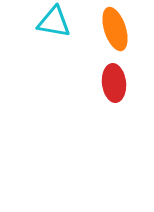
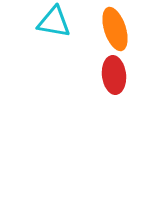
red ellipse: moved 8 px up
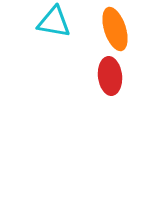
red ellipse: moved 4 px left, 1 px down
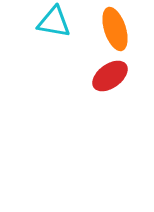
red ellipse: rotated 60 degrees clockwise
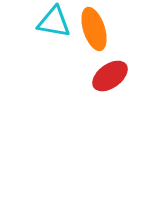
orange ellipse: moved 21 px left
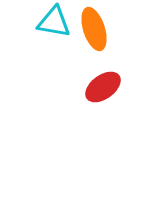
red ellipse: moved 7 px left, 11 px down
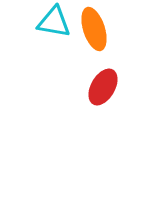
red ellipse: rotated 24 degrees counterclockwise
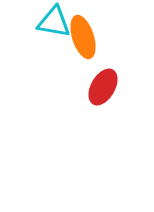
orange ellipse: moved 11 px left, 8 px down
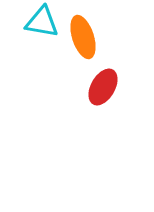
cyan triangle: moved 12 px left
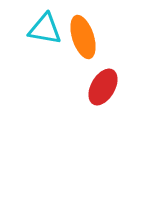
cyan triangle: moved 3 px right, 7 px down
